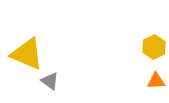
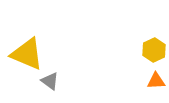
yellow hexagon: moved 3 px down
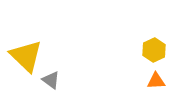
yellow triangle: moved 1 px left, 2 px down; rotated 21 degrees clockwise
gray triangle: moved 1 px right, 1 px up
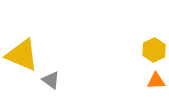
yellow triangle: moved 4 px left, 1 px up; rotated 21 degrees counterclockwise
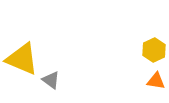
yellow triangle: moved 4 px down
orange triangle: rotated 12 degrees clockwise
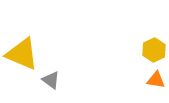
yellow triangle: moved 5 px up
orange triangle: moved 1 px up
